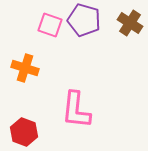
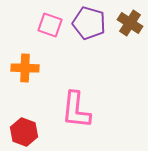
purple pentagon: moved 5 px right, 3 px down
orange cross: rotated 16 degrees counterclockwise
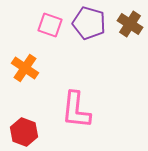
brown cross: moved 1 px down
orange cross: rotated 32 degrees clockwise
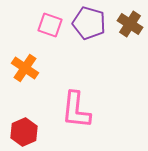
red hexagon: rotated 16 degrees clockwise
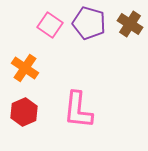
pink square: rotated 15 degrees clockwise
pink L-shape: moved 2 px right
red hexagon: moved 20 px up
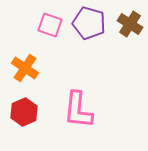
pink square: rotated 15 degrees counterclockwise
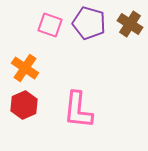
red hexagon: moved 7 px up
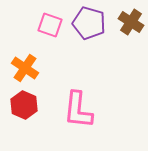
brown cross: moved 1 px right, 2 px up
red hexagon: rotated 12 degrees counterclockwise
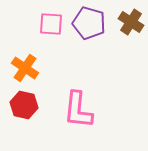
pink square: moved 1 px right, 1 px up; rotated 15 degrees counterclockwise
red hexagon: rotated 12 degrees counterclockwise
